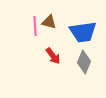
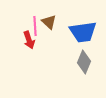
brown triangle: rotated 28 degrees clockwise
red arrow: moved 24 px left, 16 px up; rotated 18 degrees clockwise
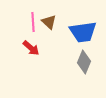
pink line: moved 2 px left, 4 px up
red arrow: moved 2 px right, 8 px down; rotated 30 degrees counterclockwise
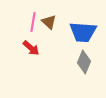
pink line: rotated 12 degrees clockwise
blue trapezoid: rotated 12 degrees clockwise
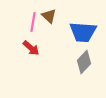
brown triangle: moved 6 px up
gray diamond: rotated 20 degrees clockwise
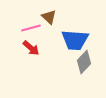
brown triangle: moved 1 px down
pink line: moved 2 px left, 6 px down; rotated 66 degrees clockwise
blue trapezoid: moved 8 px left, 8 px down
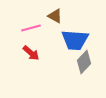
brown triangle: moved 6 px right, 1 px up; rotated 14 degrees counterclockwise
red arrow: moved 5 px down
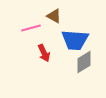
brown triangle: moved 1 px left
red arrow: moved 13 px right; rotated 24 degrees clockwise
gray diamond: rotated 15 degrees clockwise
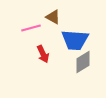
brown triangle: moved 1 px left, 1 px down
red arrow: moved 1 px left, 1 px down
gray diamond: moved 1 px left
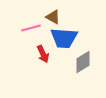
blue trapezoid: moved 11 px left, 2 px up
